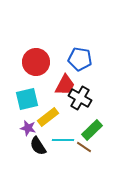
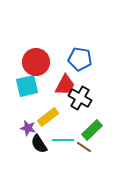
cyan square: moved 13 px up
black semicircle: moved 1 px right, 2 px up
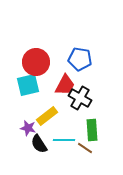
cyan square: moved 1 px right, 1 px up
yellow rectangle: moved 1 px left, 1 px up
green rectangle: rotated 50 degrees counterclockwise
cyan line: moved 1 px right
brown line: moved 1 px right, 1 px down
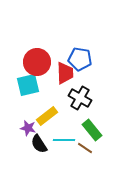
red circle: moved 1 px right
red trapezoid: moved 12 px up; rotated 30 degrees counterclockwise
green rectangle: rotated 35 degrees counterclockwise
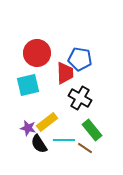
red circle: moved 9 px up
yellow rectangle: moved 6 px down
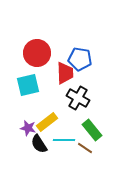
black cross: moved 2 px left
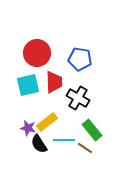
red trapezoid: moved 11 px left, 9 px down
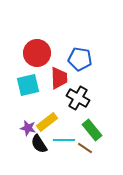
red trapezoid: moved 5 px right, 4 px up
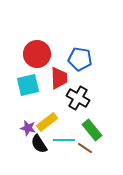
red circle: moved 1 px down
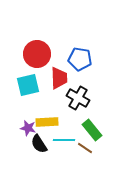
yellow rectangle: rotated 35 degrees clockwise
